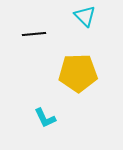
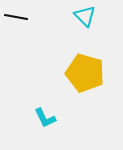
black line: moved 18 px left, 17 px up; rotated 15 degrees clockwise
yellow pentagon: moved 7 px right; rotated 18 degrees clockwise
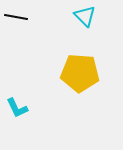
yellow pentagon: moved 5 px left; rotated 12 degrees counterclockwise
cyan L-shape: moved 28 px left, 10 px up
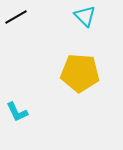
black line: rotated 40 degrees counterclockwise
cyan L-shape: moved 4 px down
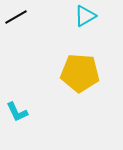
cyan triangle: rotated 45 degrees clockwise
